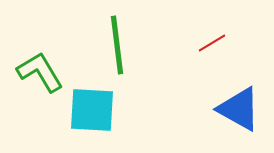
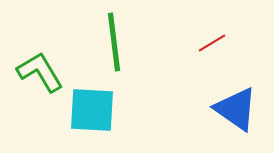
green line: moved 3 px left, 3 px up
blue triangle: moved 3 px left; rotated 6 degrees clockwise
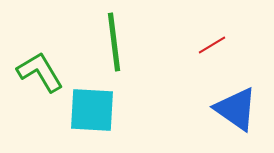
red line: moved 2 px down
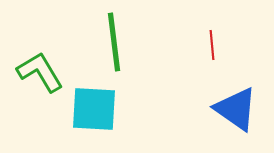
red line: rotated 64 degrees counterclockwise
cyan square: moved 2 px right, 1 px up
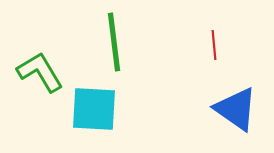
red line: moved 2 px right
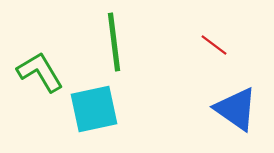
red line: rotated 48 degrees counterclockwise
cyan square: rotated 15 degrees counterclockwise
